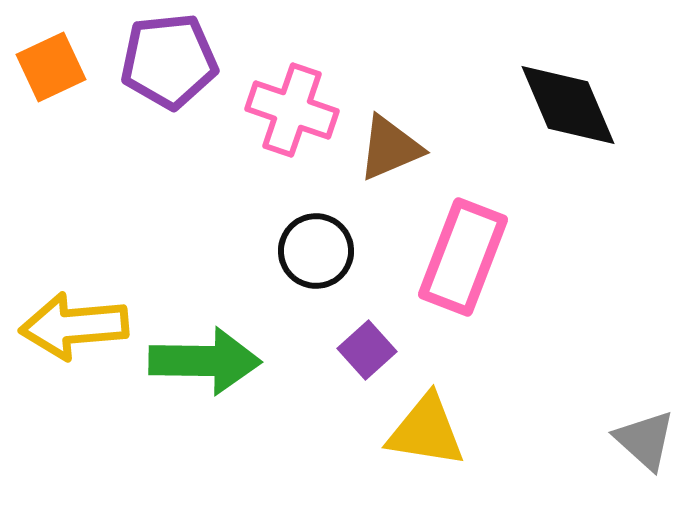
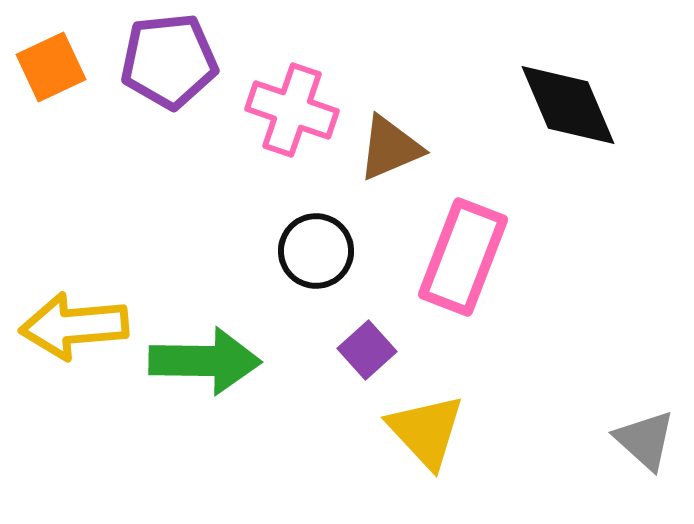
yellow triangle: rotated 38 degrees clockwise
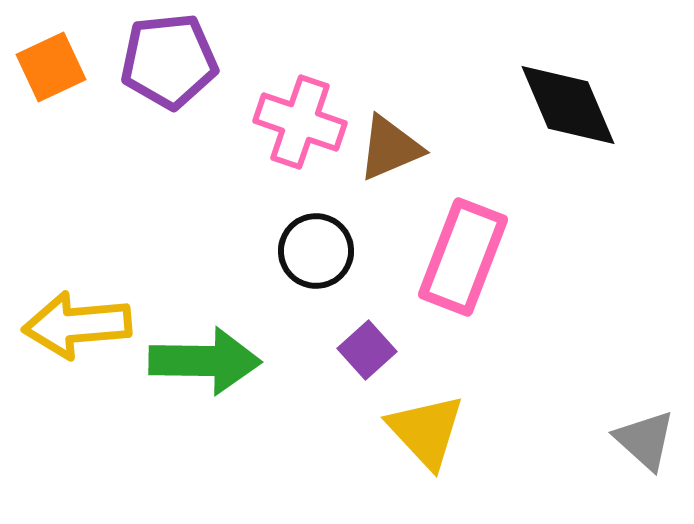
pink cross: moved 8 px right, 12 px down
yellow arrow: moved 3 px right, 1 px up
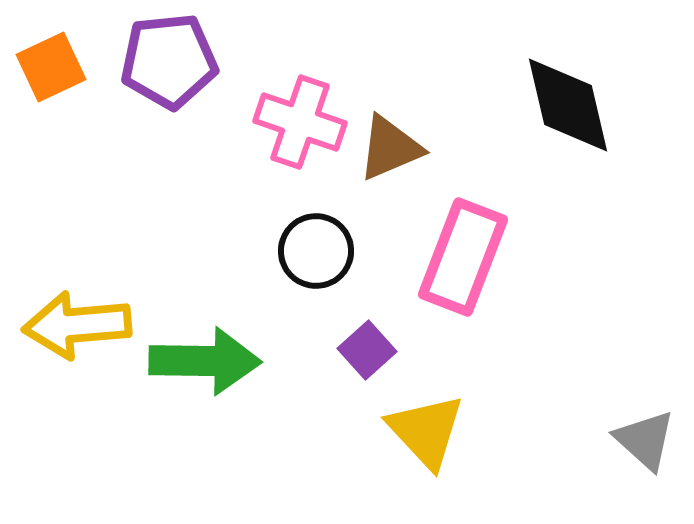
black diamond: rotated 10 degrees clockwise
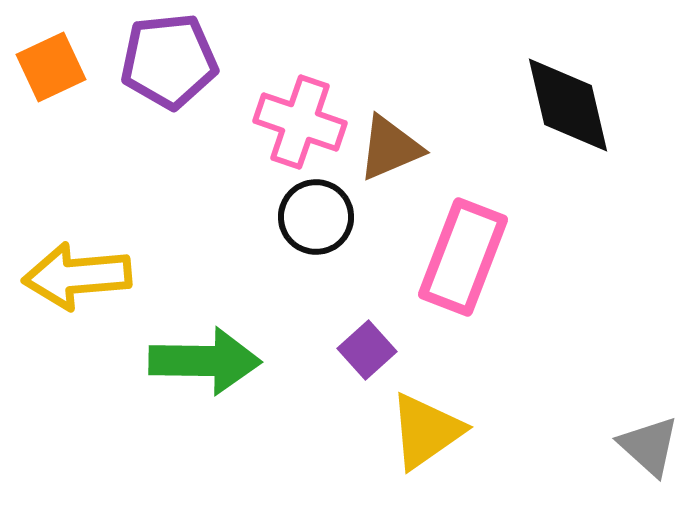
black circle: moved 34 px up
yellow arrow: moved 49 px up
yellow triangle: rotated 38 degrees clockwise
gray triangle: moved 4 px right, 6 px down
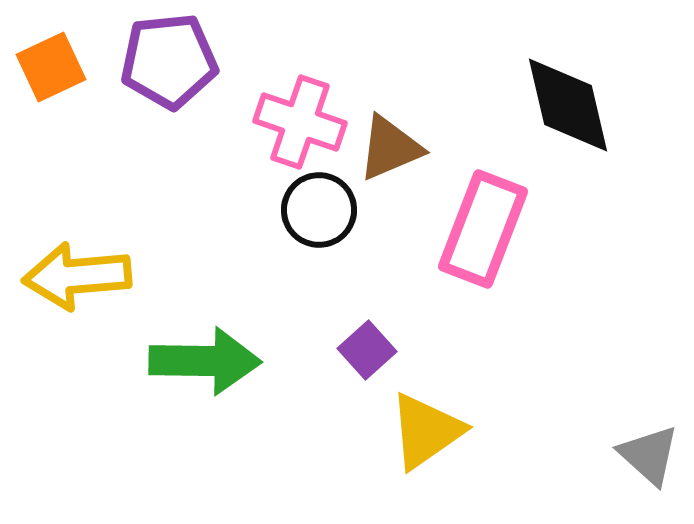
black circle: moved 3 px right, 7 px up
pink rectangle: moved 20 px right, 28 px up
gray triangle: moved 9 px down
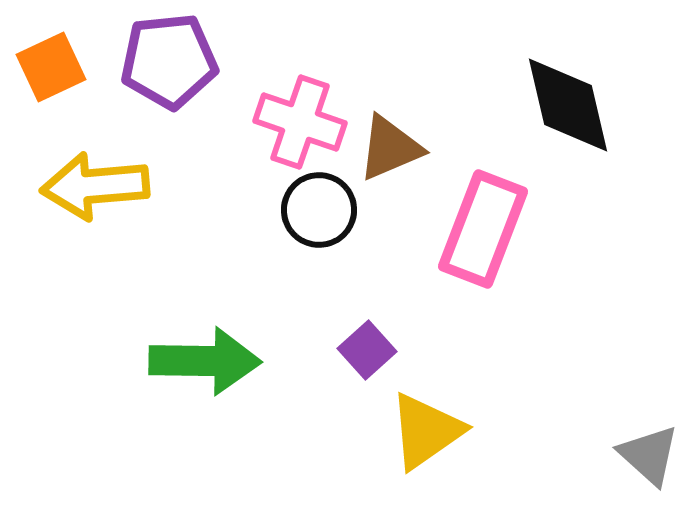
yellow arrow: moved 18 px right, 90 px up
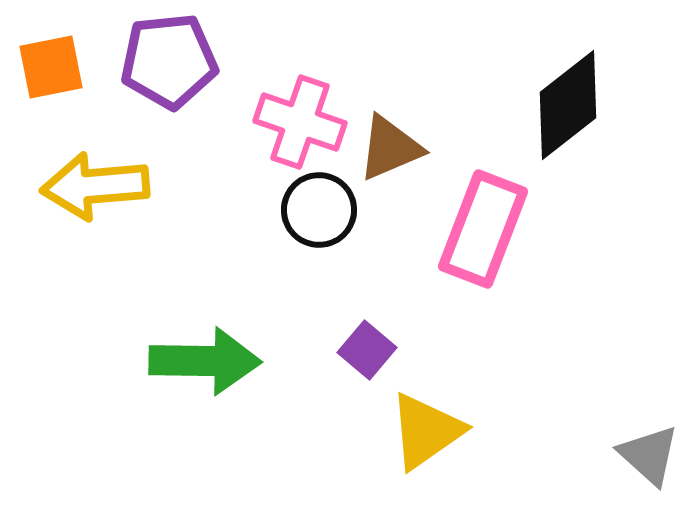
orange square: rotated 14 degrees clockwise
black diamond: rotated 65 degrees clockwise
purple square: rotated 8 degrees counterclockwise
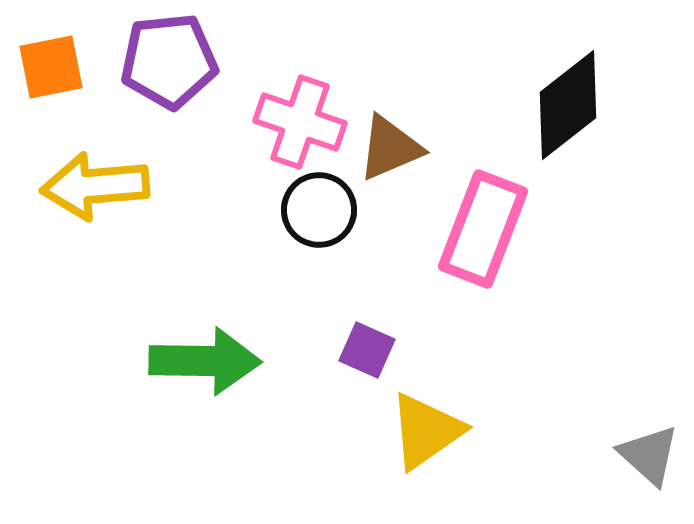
purple square: rotated 16 degrees counterclockwise
